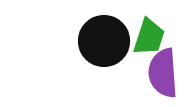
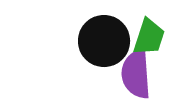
purple semicircle: moved 27 px left, 1 px down
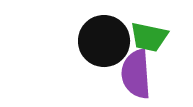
green trapezoid: rotated 84 degrees clockwise
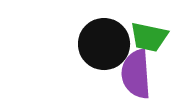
black circle: moved 3 px down
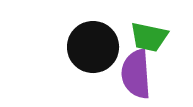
black circle: moved 11 px left, 3 px down
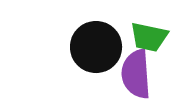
black circle: moved 3 px right
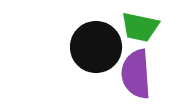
green trapezoid: moved 9 px left, 10 px up
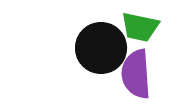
black circle: moved 5 px right, 1 px down
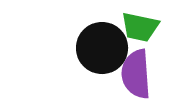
black circle: moved 1 px right
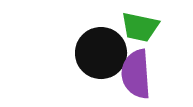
black circle: moved 1 px left, 5 px down
